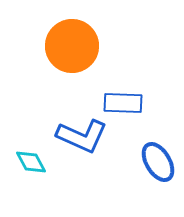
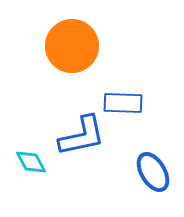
blue L-shape: rotated 36 degrees counterclockwise
blue ellipse: moved 5 px left, 10 px down
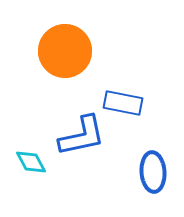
orange circle: moved 7 px left, 5 px down
blue rectangle: rotated 9 degrees clockwise
blue ellipse: rotated 27 degrees clockwise
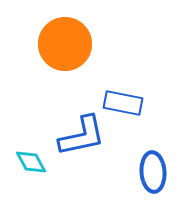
orange circle: moved 7 px up
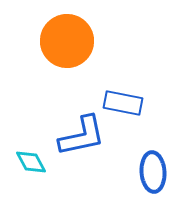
orange circle: moved 2 px right, 3 px up
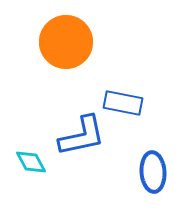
orange circle: moved 1 px left, 1 px down
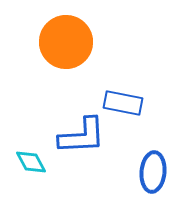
blue L-shape: rotated 9 degrees clockwise
blue ellipse: rotated 9 degrees clockwise
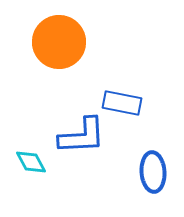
orange circle: moved 7 px left
blue rectangle: moved 1 px left
blue ellipse: rotated 9 degrees counterclockwise
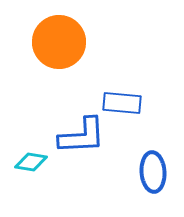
blue rectangle: rotated 6 degrees counterclockwise
cyan diamond: rotated 52 degrees counterclockwise
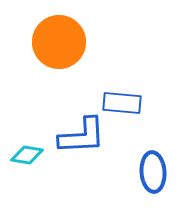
cyan diamond: moved 4 px left, 7 px up
